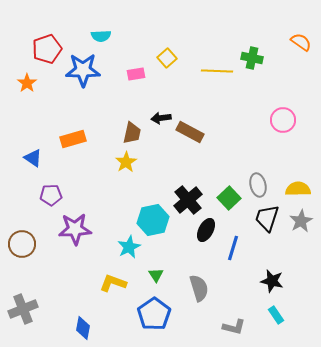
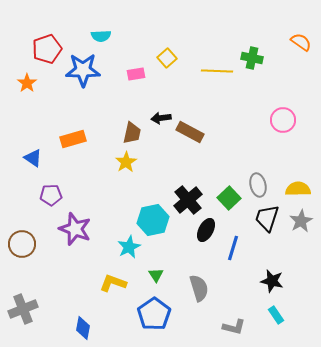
purple star: rotated 24 degrees clockwise
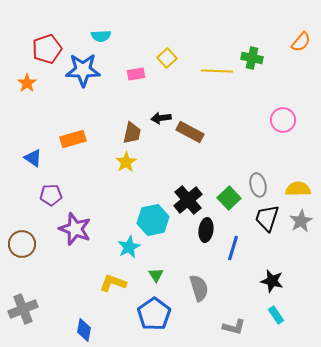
orange semicircle: rotated 95 degrees clockwise
black ellipse: rotated 20 degrees counterclockwise
blue diamond: moved 1 px right, 2 px down
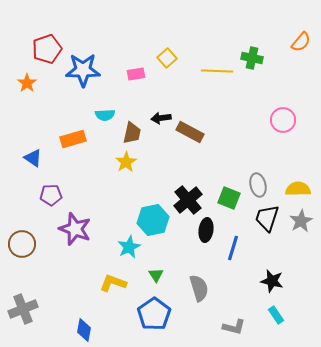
cyan semicircle: moved 4 px right, 79 px down
green square: rotated 25 degrees counterclockwise
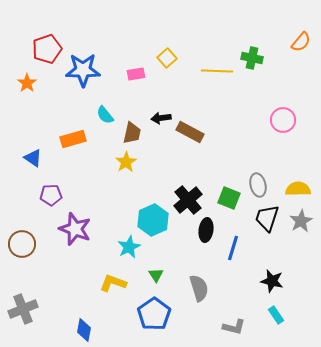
cyan semicircle: rotated 54 degrees clockwise
cyan hexagon: rotated 12 degrees counterclockwise
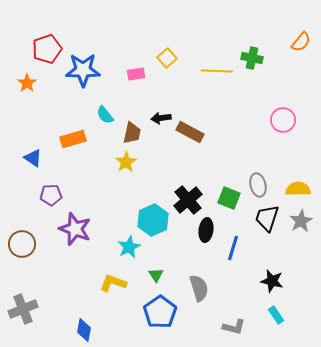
blue pentagon: moved 6 px right, 2 px up
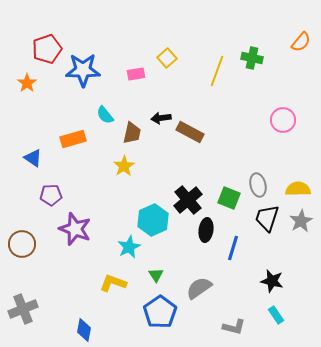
yellow line: rotated 72 degrees counterclockwise
yellow star: moved 2 px left, 4 px down
gray semicircle: rotated 108 degrees counterclockwise
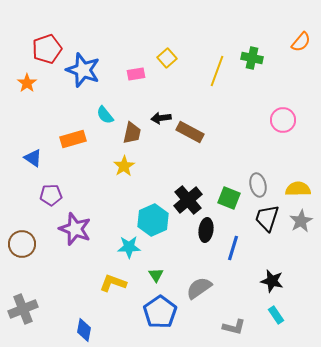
blue star: rotated 20 degrees clockwise
cyan star: rotated 25 degrees clockwise
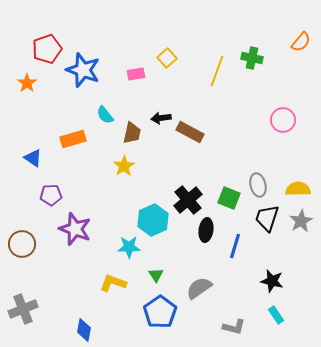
blue line: moved 2 px right, 2 px up
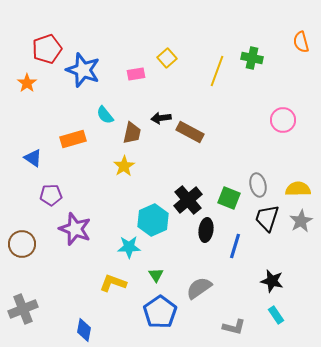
orange semicircle: rotated 125 degrees clockwise
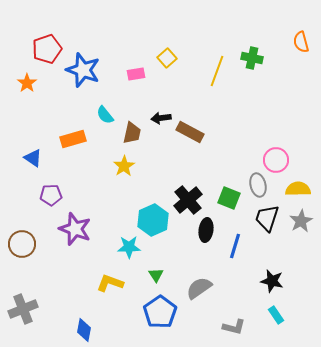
pink circle: moved 7 px left, 40 px down
yellow L-shape: moved 3 px left
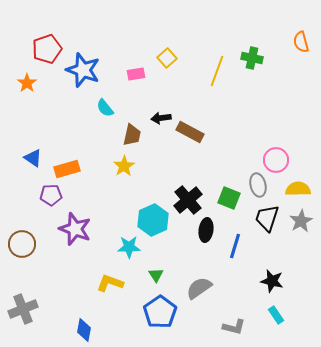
cyan semicircle: moved 7 px up
brown trapezoid: moved 2 px down
orange rectangle: moved 6 px left, 30 px down
